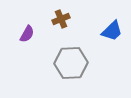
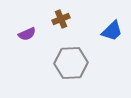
purple semicircle: rotated 36 degrees clockwise
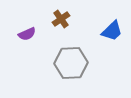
brown cross: rotated 12 degrees counterclockwise
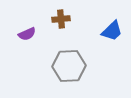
brown cross: rotated 30 degrees clockwise
gray hexagon: moved 2 px left, 3 px down
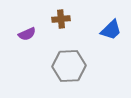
blue trapezoid: moved 1 px left, 1 px up
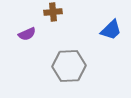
brown cross: moved 8 px left, 7 px up
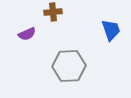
blue trapezoid: rotated 65 degrees counterclockwise
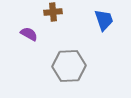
blue trapezoid: moved 7 px left, 10 px up
purple semicircle: moved 2 px right; rotated 126 degrees counterclockwise
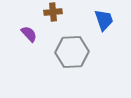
purple semicircle: rotated 18 degrees clockwise
gray hexagon: moved 3 px right, 14 px up
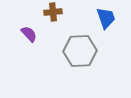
blue trapezoid: moved 2 px right, 2 px up
gray hexagon: moved 8 px right, 1 px up
